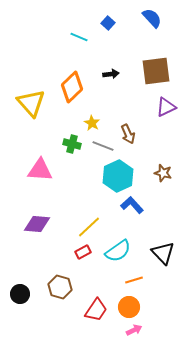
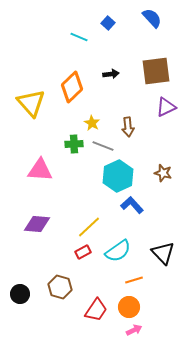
brown arrow: moved 7 px up; rotated 18 degrees clockwise
green cross: moved 2 px right; rotated 18 degrees counterclockwise
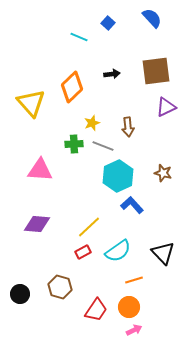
black arrow: moved 1 px right
yellow star: rotated 21 degrees clockwise
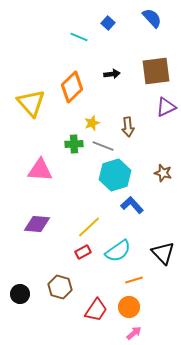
cyan hexagon: moved 3 px left, 1 px up; rotated 8 degrees clockwise
pink arrow: moved 3 px down; rotated 14 degrees counterclockwise
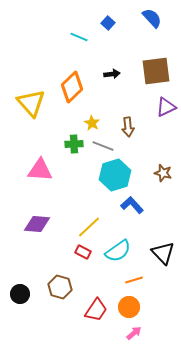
yellow star: rotated 21 degrees counterclockwise
red rectangle: rotated 56 degrees clockwise
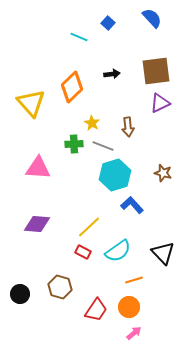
purple triangle: moved 6 px left, 4 px up
pink triangle: moved 2 px left, 2 px up
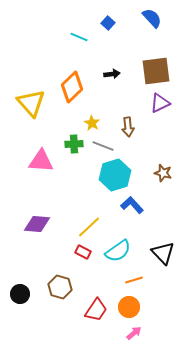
pink triangle: moved 3 px right, 7 px up
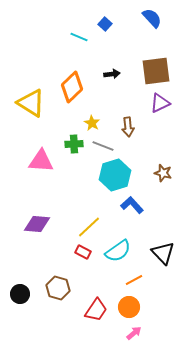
blue square: moved 3 px left, 1 px down
yellow triangle: rotated 16 degrees counterclockwise
orange line: rotated 12 degrees counterclockwise
brown hexagon: moved 2 px left, 1 px down
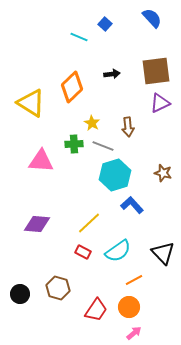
yellow line: moved 4 px up
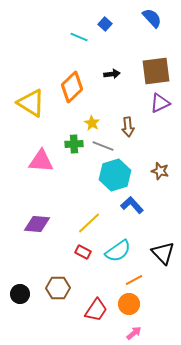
brown star: moved 3 px left, 2 px up
brown hexagon: rotated 15 degrees counterclockwise
orange circle: moved 3 px up
